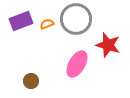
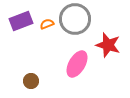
gray circle: moved 1 px left
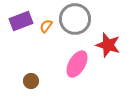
orange semicircle: moved 1 px left, 2 px down; rotated 32 degrees counterclockwise
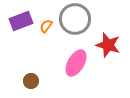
pink ellipse: moved 1 px left, 1 px up
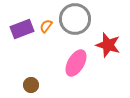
purple rectangle: moved 1 px right, 8 px down
brown circle: moved 4 px down
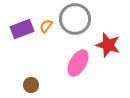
pink ellipse: moved 2 px right
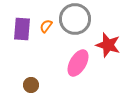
purple rectangle: rotated 65 degrees counterclockwise
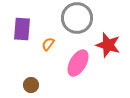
gray circle: moved 2 px right, 1 px up
orange semicircle: moved 2 px right, 18 px down
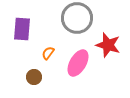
orange semicircle: moved 9 px down
brown circle: moved 3 px right, 8 px up
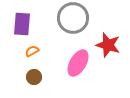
gray circle: moved 4 px left
purple rectangle: moved 5 px up
orange semicircle: moved 16 px left, 2 px up; rotated 24 degrees clockwise
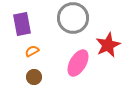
purple rectangle: rotated 15 degrees counterclockwise
red star: rotated 30 degrees clockwise
